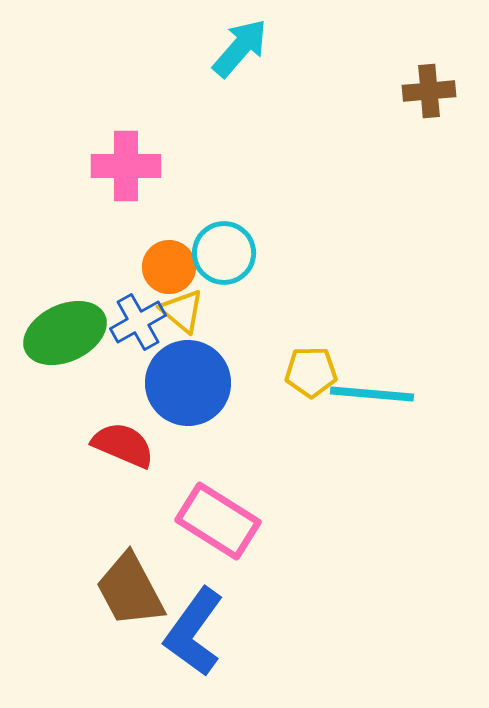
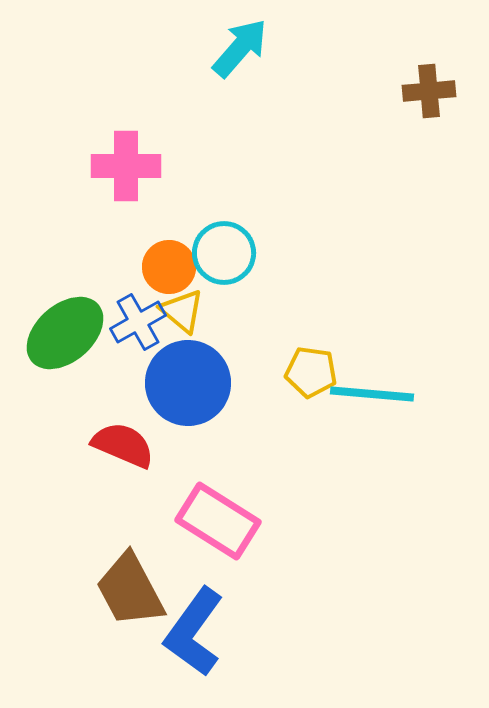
green ellipse: rotated 16 degrees counterclockwise
yellow pentagon: rotated 9 degrees clockwise
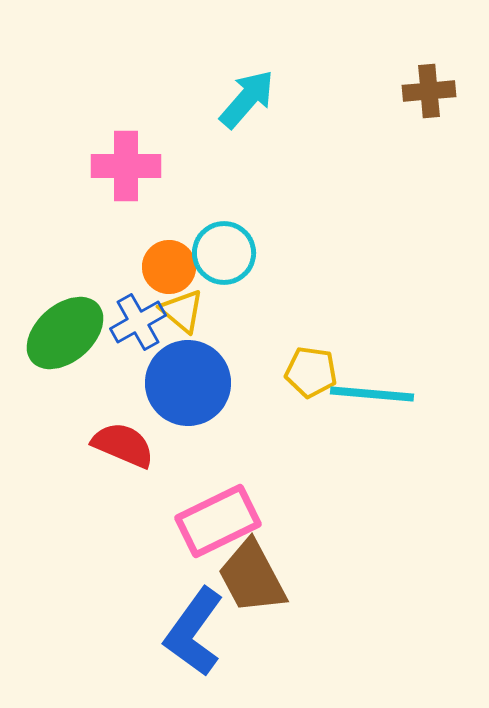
cyan arrow: moved 7 px right, 51 px down
pink rectangle: rotated 58 degrees counterclockwise
brown trapezoid: moved 122 px right, 13 px up
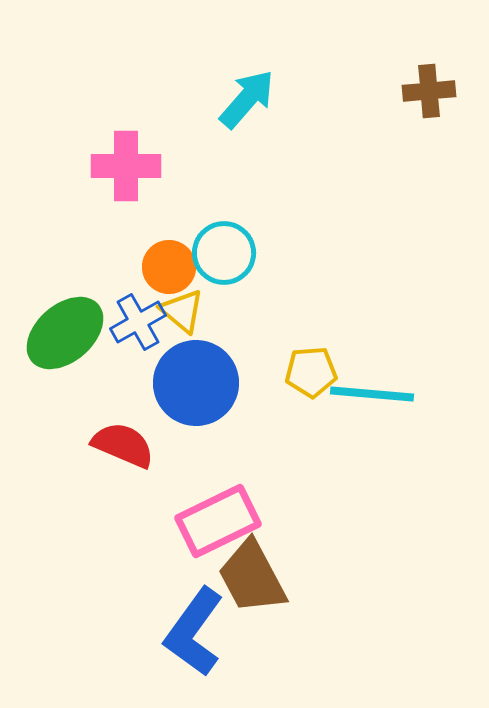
yellow pentagon: rotated 12 degrees counterclockwise
blue circle: moved 8 px right
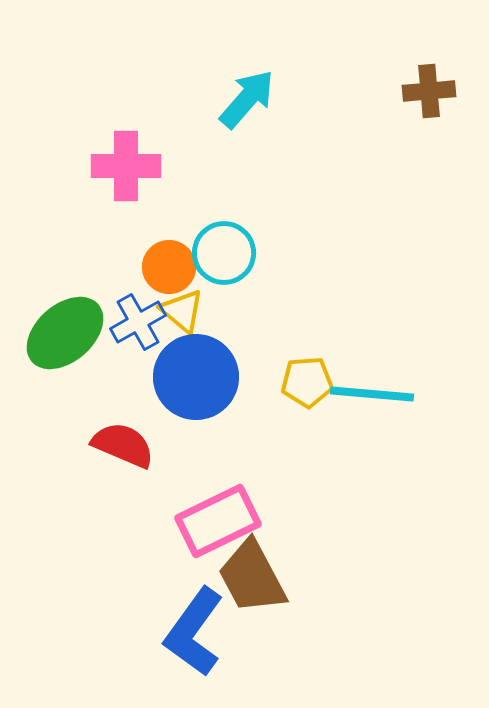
yellow pentagon: moved 4 px left, 10 px down
blue circle: moved 6 px up
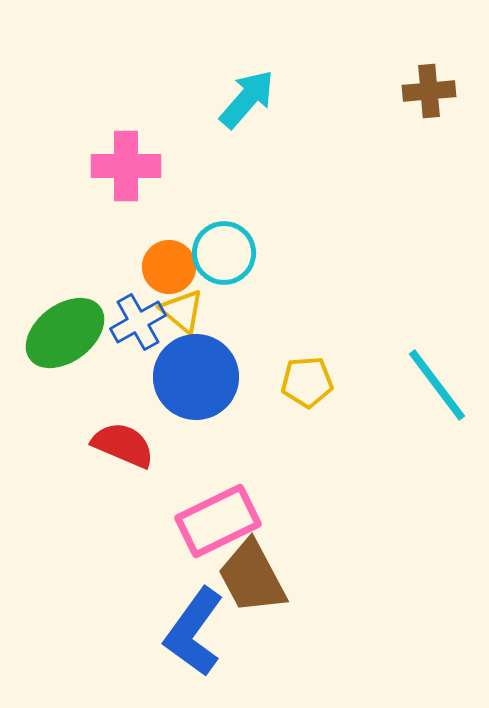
green ellipse: rotated 4 degrees clockwise
cyan line: moved 65 px right, 9 px up; rotated 48 degrees clockwise
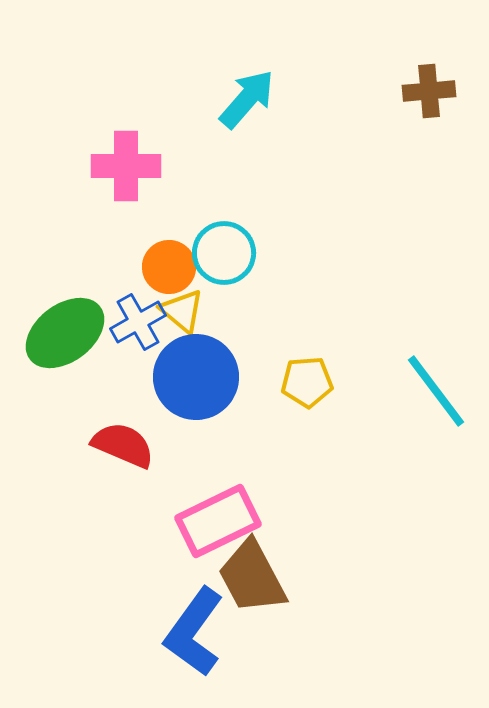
cyan line: moved 1 px left, 6 px down
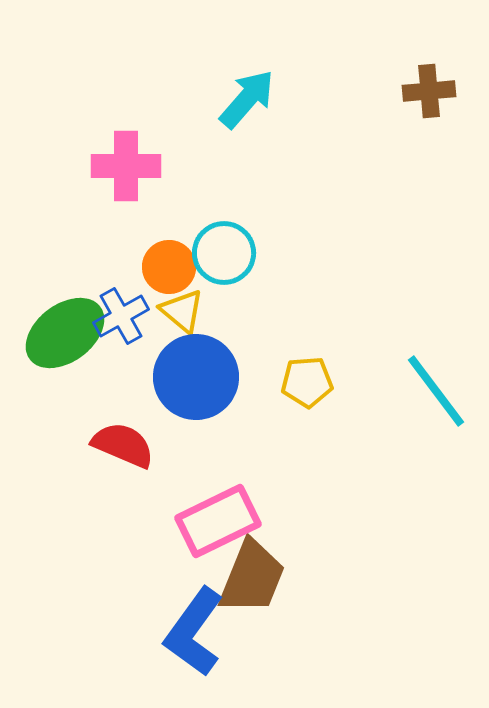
blue cross: moved 17 px left, 6 px up
brown trapezoid: rotated 130 degrees counterclockwise
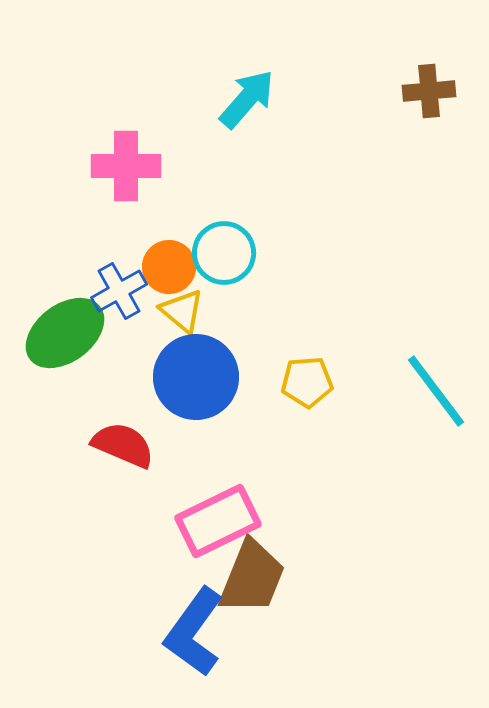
blue cross: moved 2 px left, 25 px up
